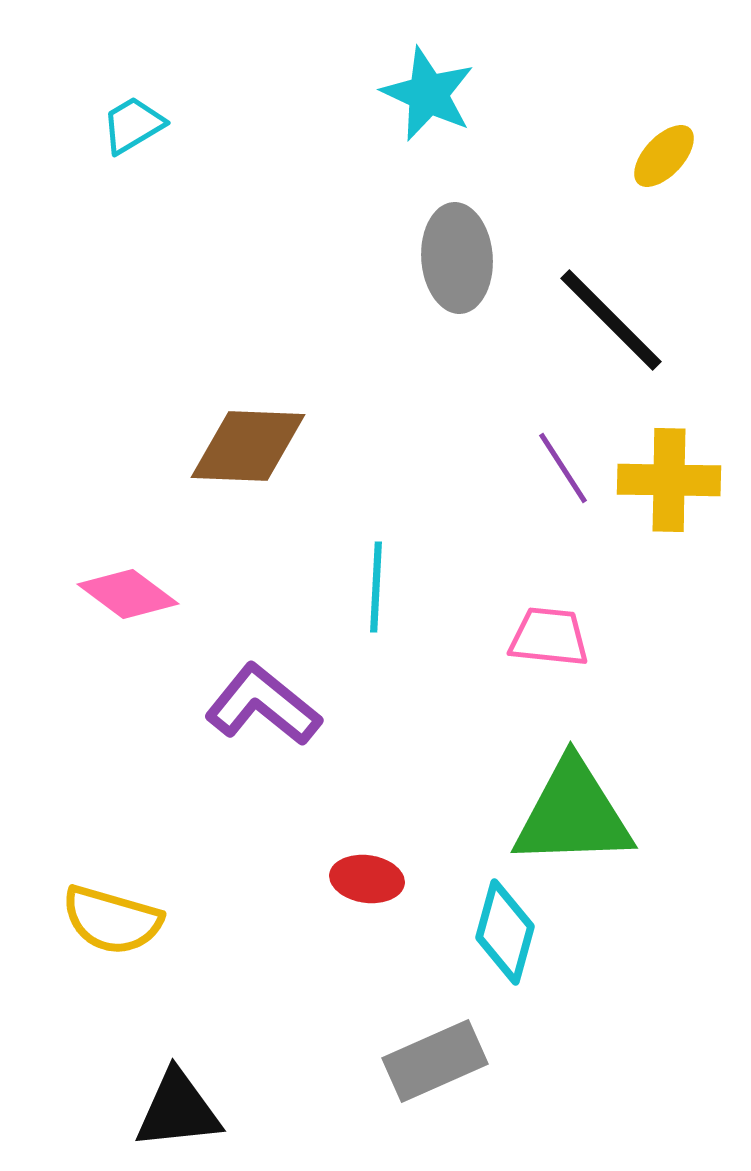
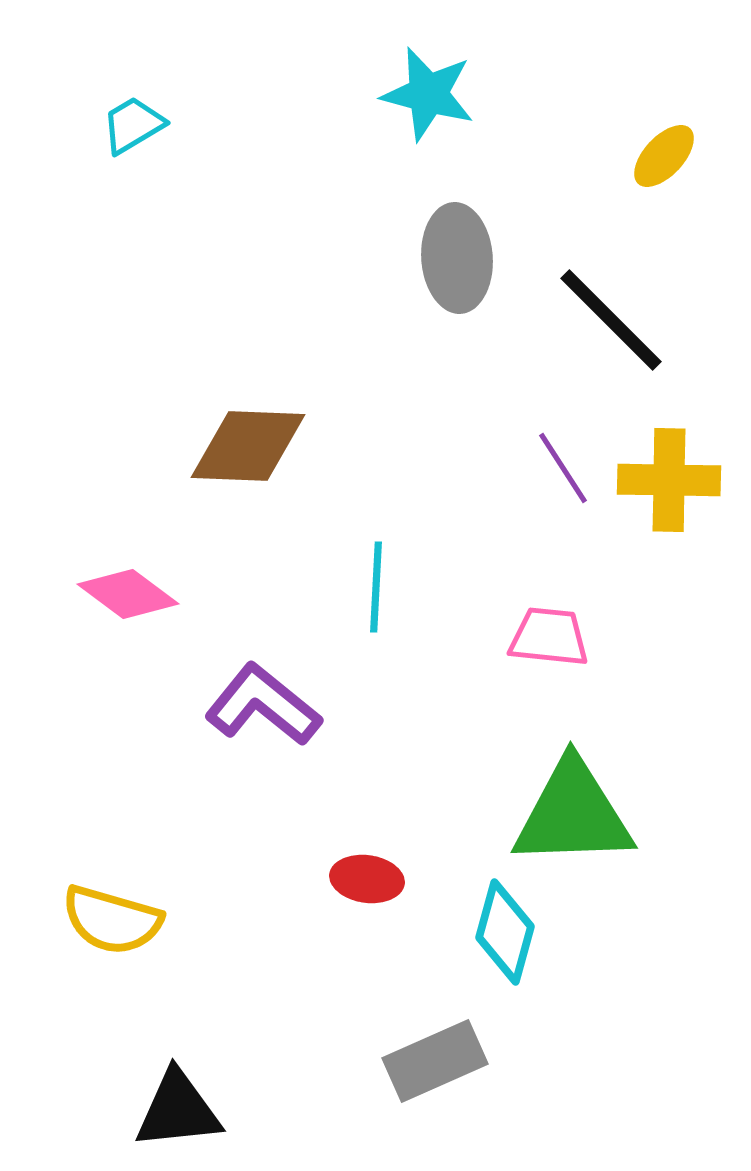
cyan star: rotated 10 degrees counterclockwise
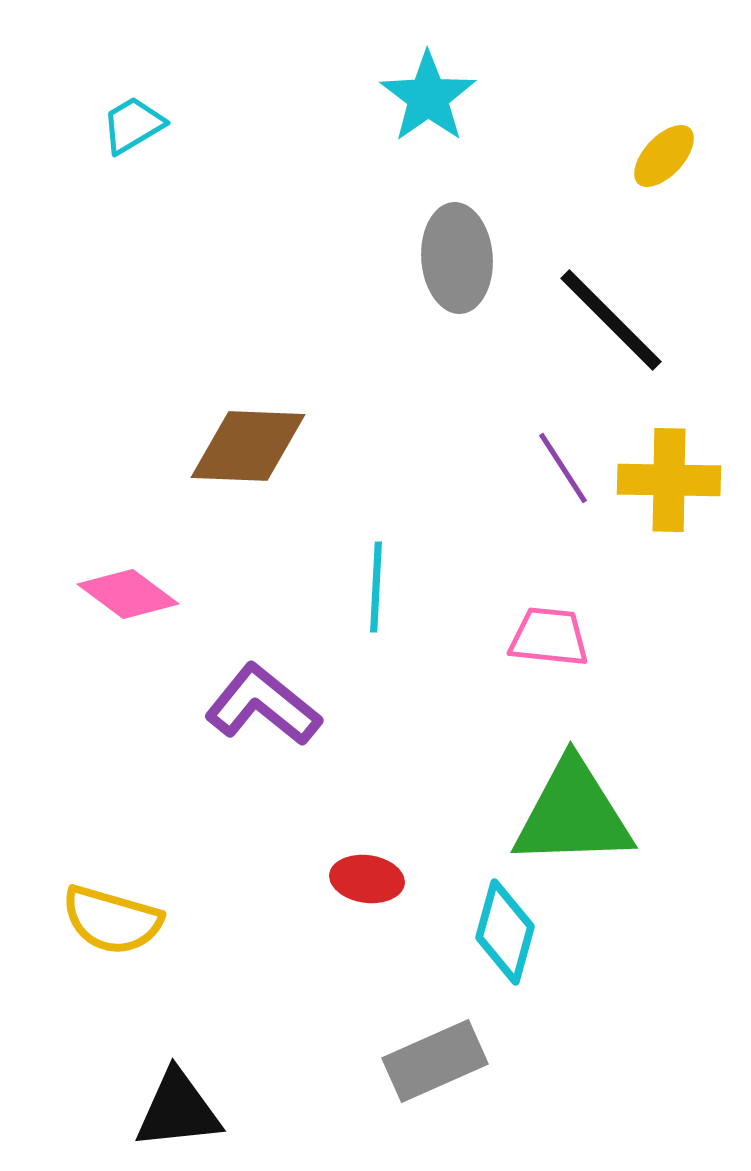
cyan star: moved 3 px down; rotated 22 degrees clockwise
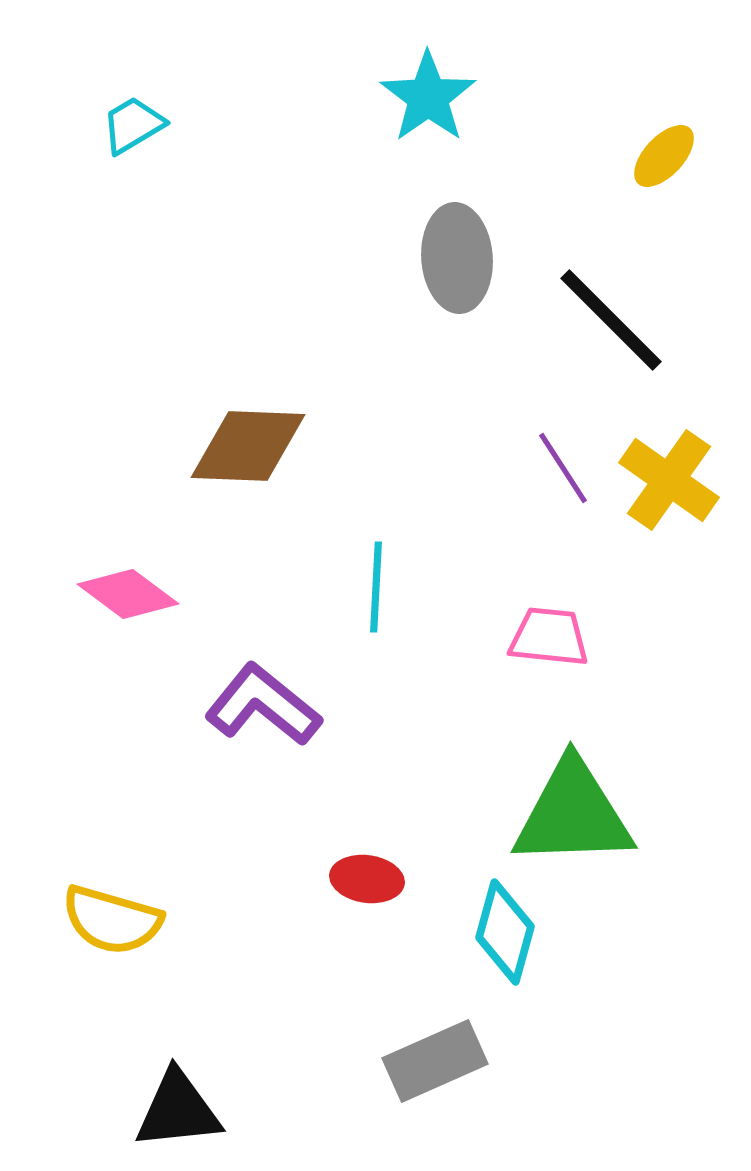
yellow cross: rotated 34 degrees clockwise
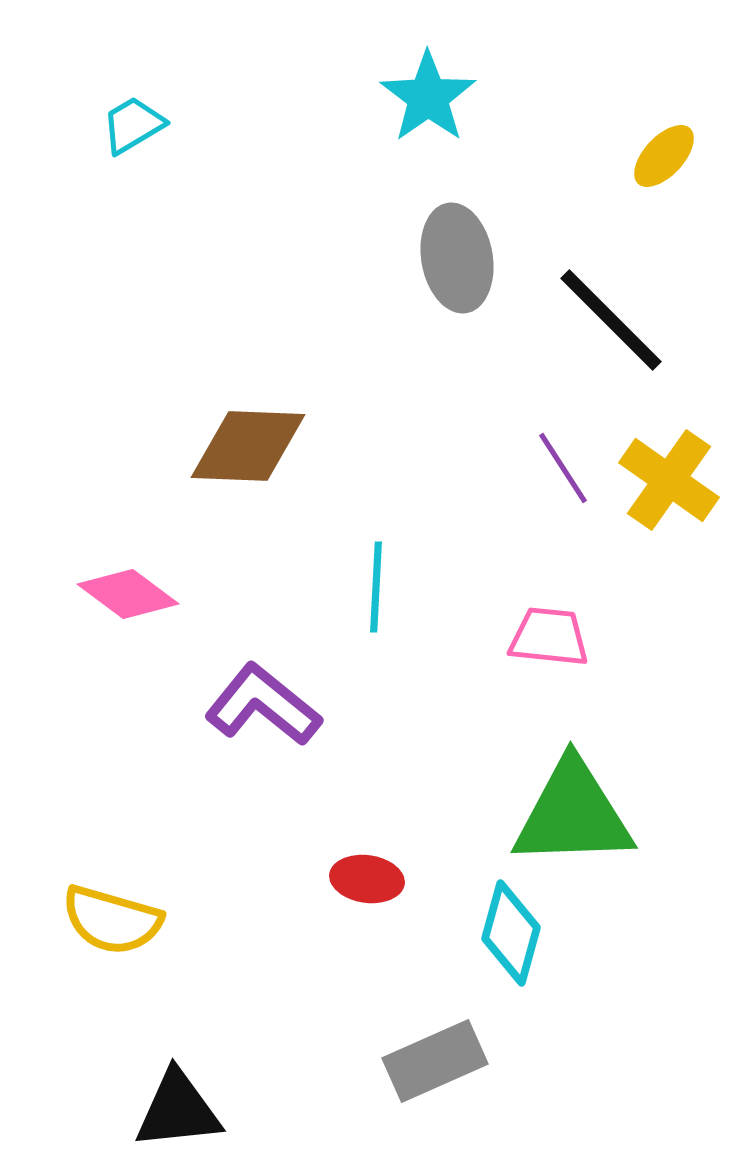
gray ellipse: rotated 6 degrees counterclockwise
cyan diamond: moved 6 px right, 1 px down
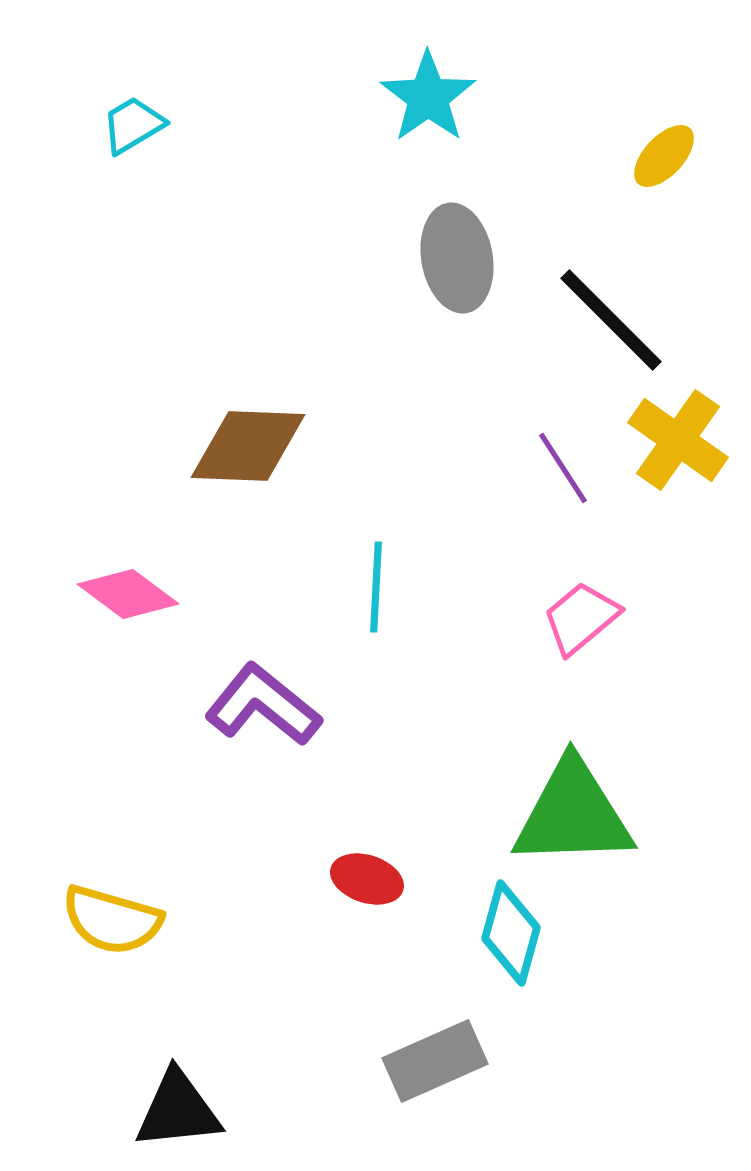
yellow cross: moved 9 px right, 40 px up
pink trapezoid: moved 32 px right, 19 px up; rotated 46 degrees counterclockwise
red ellipse: rotated 10 degrees clockwise
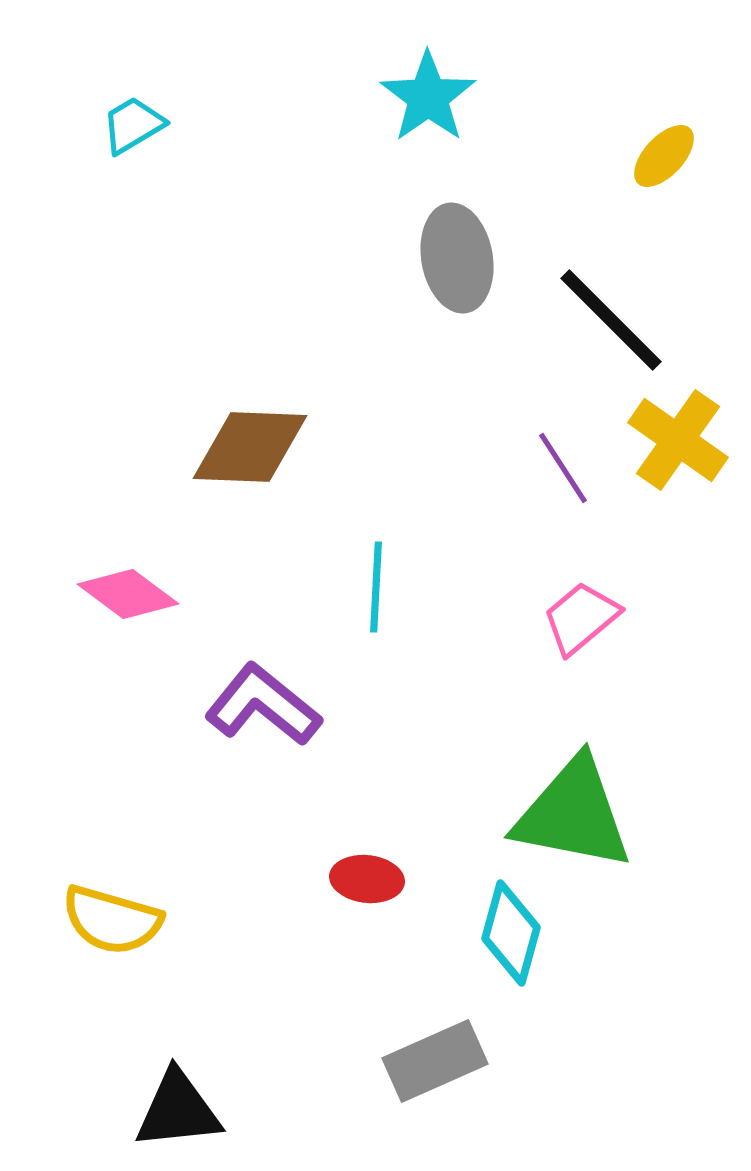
brown diamond: moved 2 px right, 1 px down
green triangle: rotated 13 degrees clockwise
red ellipse: rotated 12 degrees counterclockwise
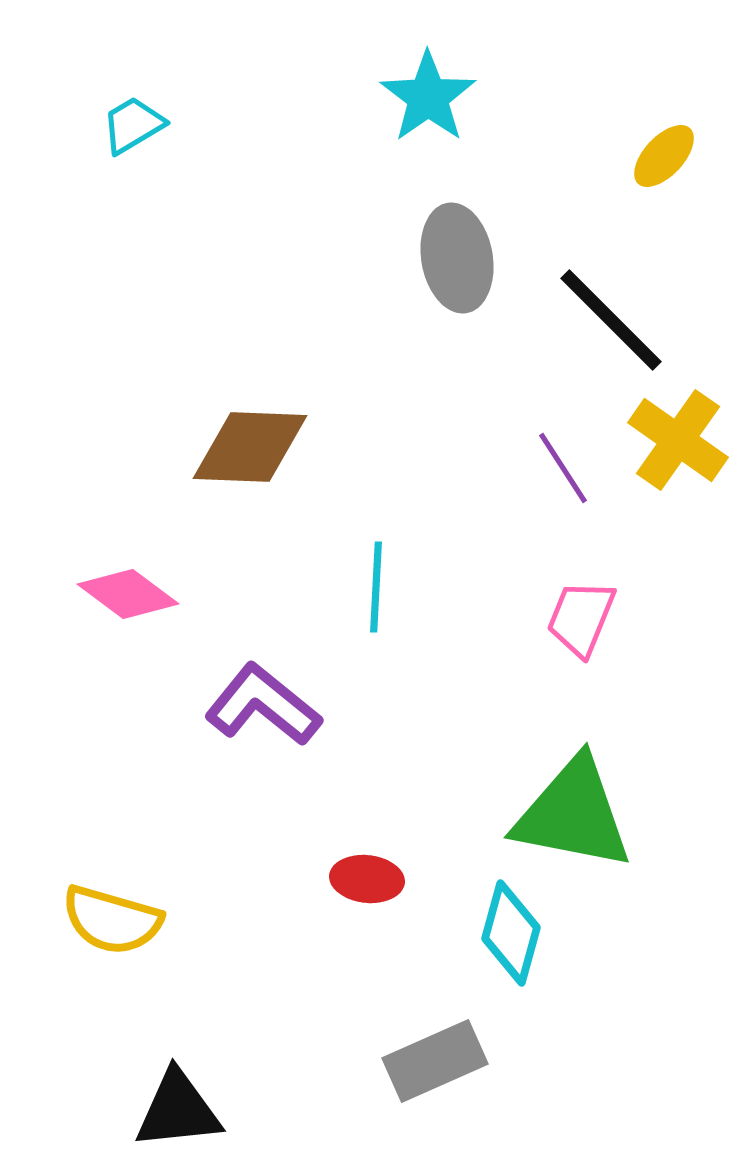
pink trapezoid: rotated 28 degrees counterclockwise
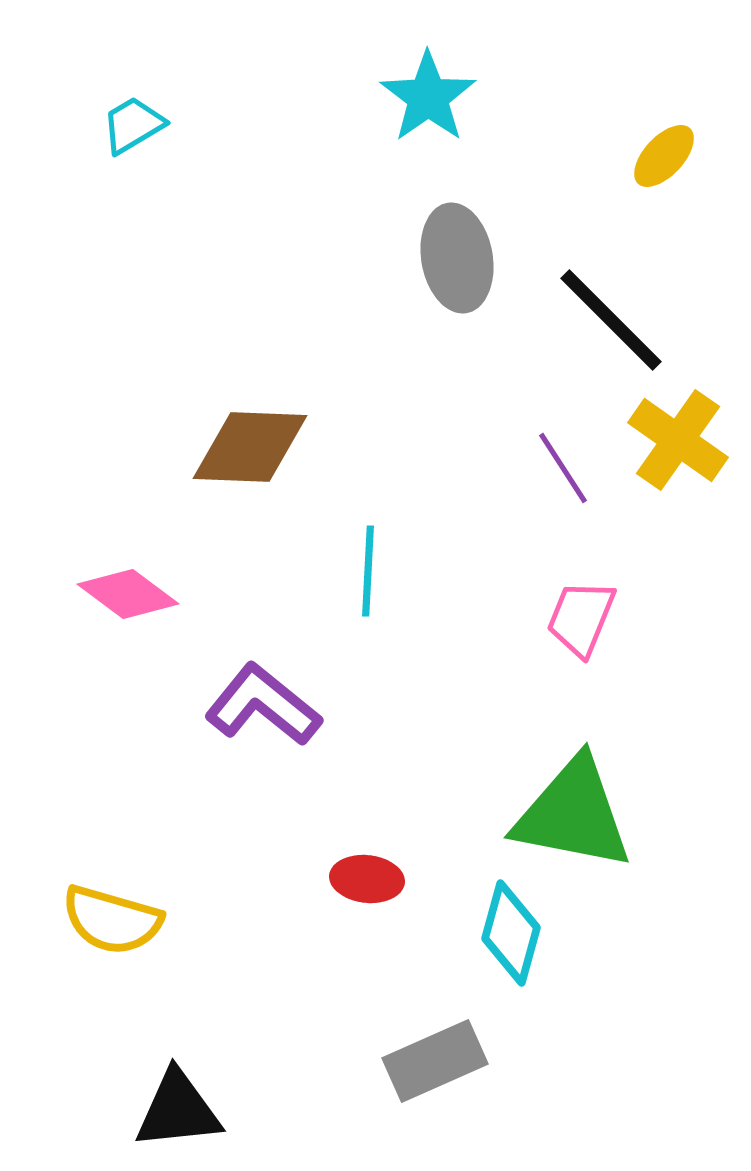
cyan line: moved 8 px left, 16 px up
